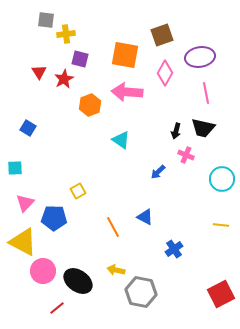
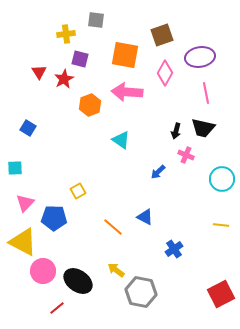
gray square: moved 50 px right
orange line: rotated 20 degrees counterclockwise
yellow arrow: rotated 24 degrees clockwise
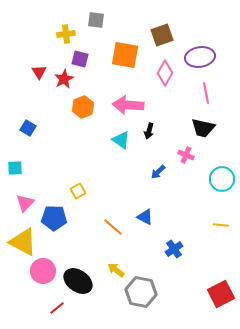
pink arrow: moved 1 px right, 13 px down
orange hexagon: moved 7 px left, 2 px down
black arrow: moved 27 px left
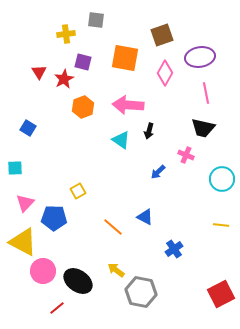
orange square: moved 3 px down
purple square: moved 3 px right, 3 px down
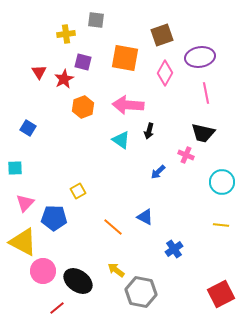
black trapezoid: moved 5 px down
cyan circle: moved 3 px down
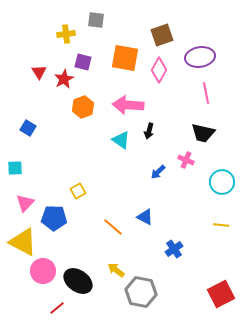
pink diamond: moved 6 px left, 3 px up
pink cross: moved 5 px down
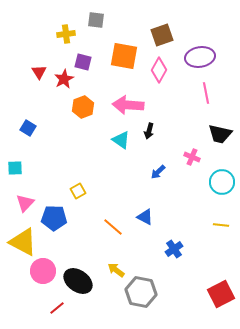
orange square: moved 1 px left, 2 px up
black trapezoid: moved 17 px right, 1 px down
pink cross: moved 6 px right, 3 px up
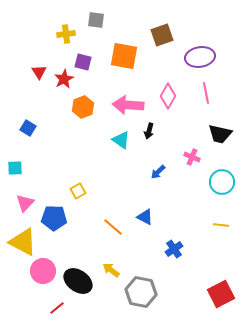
pink diamond: moved 9 px right, 26 px down
yellow arrow: moved 5 px left
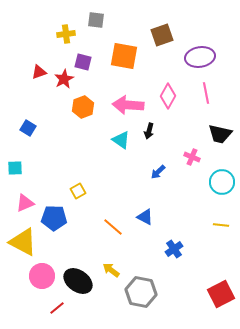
red triangle: rotated 42 degrees clockwise
pink triangle: rotated 24 degrees clockwise
pink circle: moved 1 px left, 5 px down
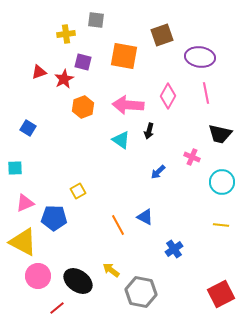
purple ellipse: rotated 16 degrees clockwise
orange line: moved 5 px right, 2 px up; rotated 20 degrees clockwise
pink circle: moved 4 px left
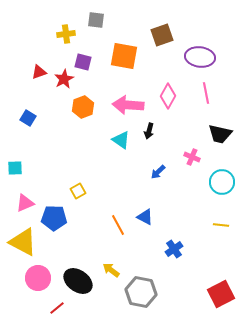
blue square: moved 10 px up
pink circle: moved 2 px down
